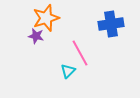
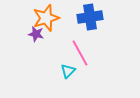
blue cross: moved 21 px left, 7 px up
purple star: moved 2 px up
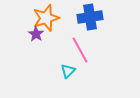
purple star: rotated 21 degrees clockwise
pink line: moved 3 px up
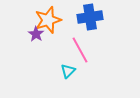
orange star: moved 2 px right, 2 px down
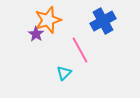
blue cross: moved 13 px right, 4 px down; rotated 20 degrees counterclockwise
cyan triangle: moved 4 px left, 2 px down
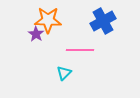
orange star: rotated 20 degrees clockwise
pink line: rotated 60 degrees counterclockwise
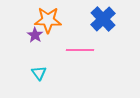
blue cross: moved 2 px up; rotated 15 degrees counterclockwise
purple star: moved 1 px left, 1 px down
cyan triangle: moved 25 px left; rotated 21 degrees counterclockwise
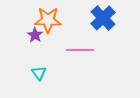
blue cross: moved 1 px up
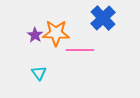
orange star: moved 8 px right, 13 px down
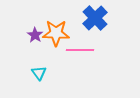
blue cross: moved 8 px left
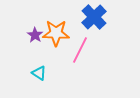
blue cross: moved 1 px left, 1 px up
pink line: rotated 64 degrees counterclockwise
cyan triangle: rotated 21 degrees counterclockwise
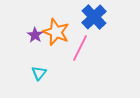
orange star: moved 1 px up; rotated 20 degrees clockwise
pink line: moved 2 px up
cyan triangle: rotated 35 degrees clockwise
